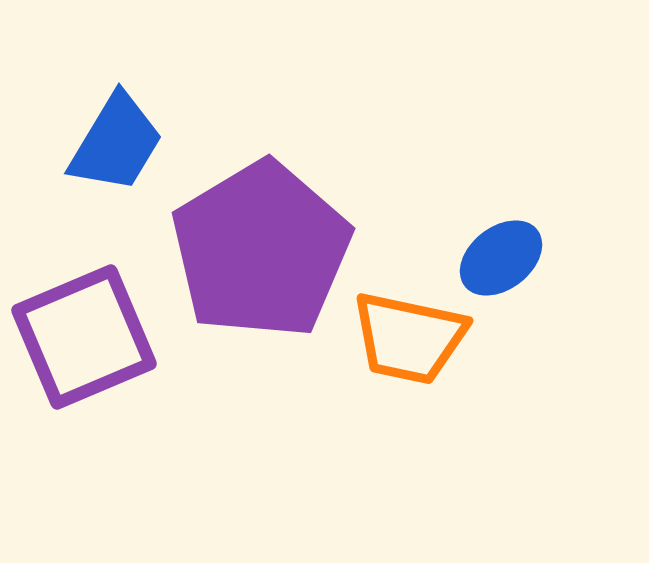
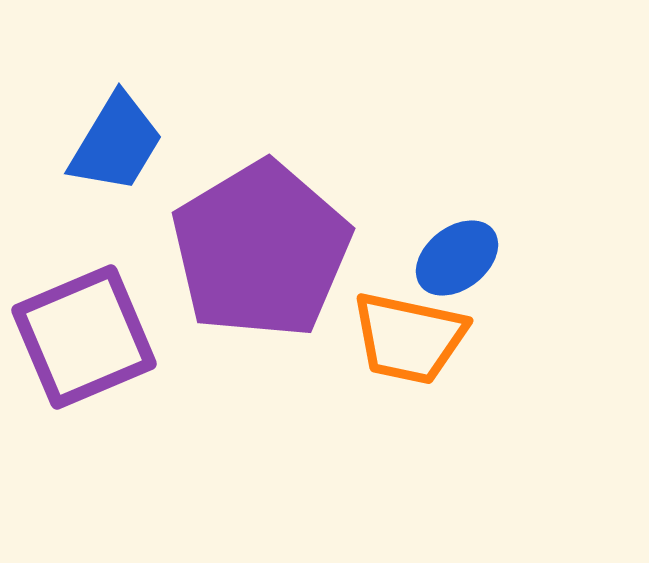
blue ellipse: moved 44 px left
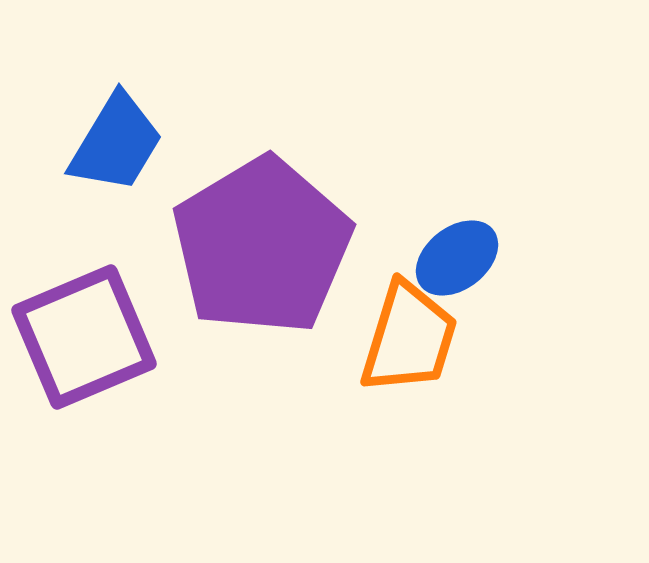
purple pentagon: moved 1 px right, 4 px up
orange trapezoid: rotated 85 degrees counterclockwise
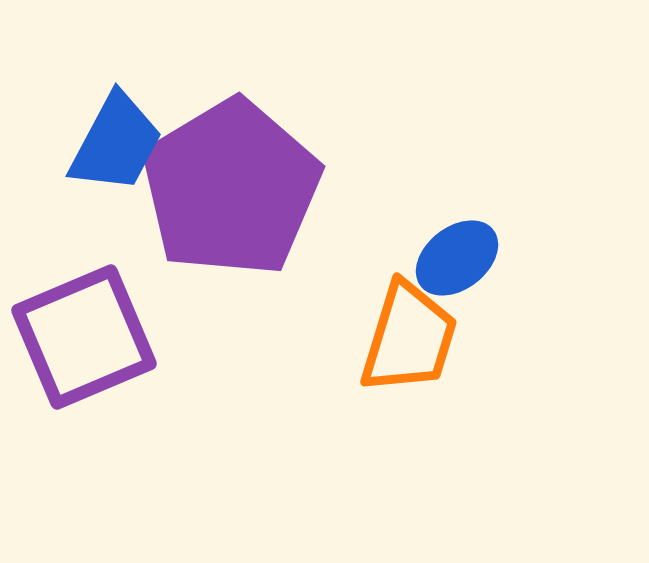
blue trapezoid: rotated 3 degrees counterclockwise
purple pentagon: moved 31 px left, 58 px up
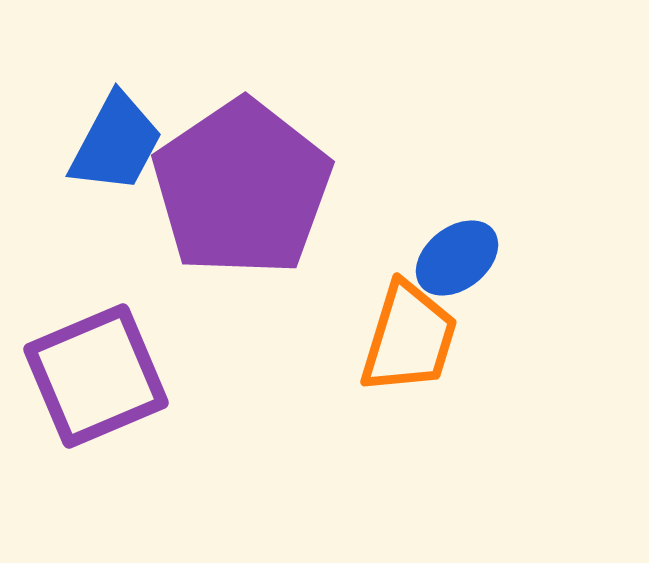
purple pentagon: moved 11 px right; rotated 3 degrees counterclockwise
purple square: moved 12 px right, 39 px down
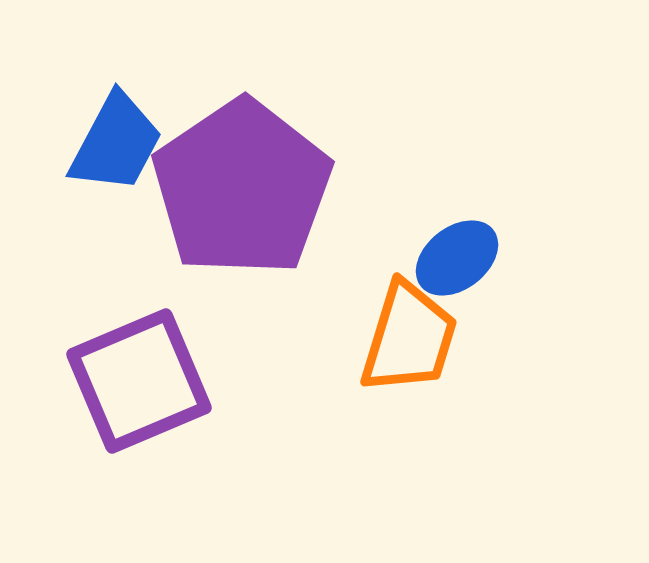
purple square: moved 43 px right, 5 px down
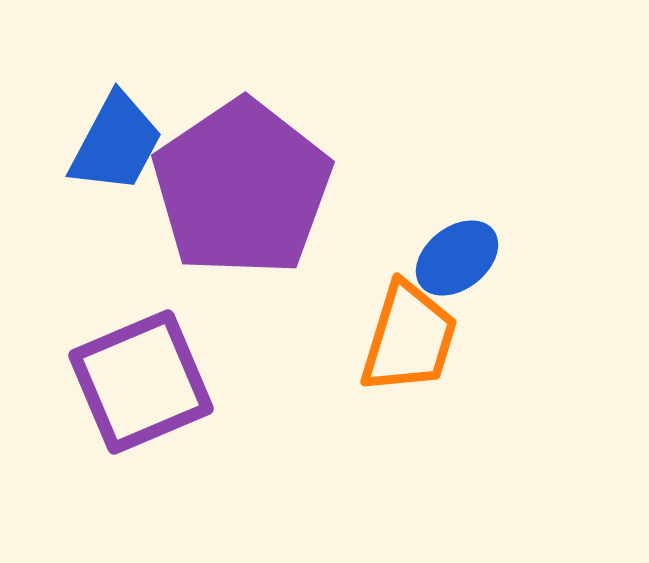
purple square: moved 2 px right, 1 px down
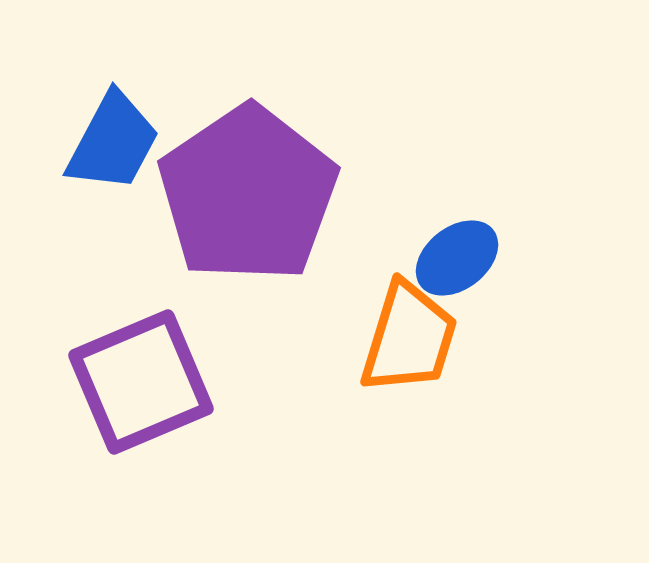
blue trapezoid: moved 3 px left, 1 px up
purple pentagon: moved 6 px right, 6 px down
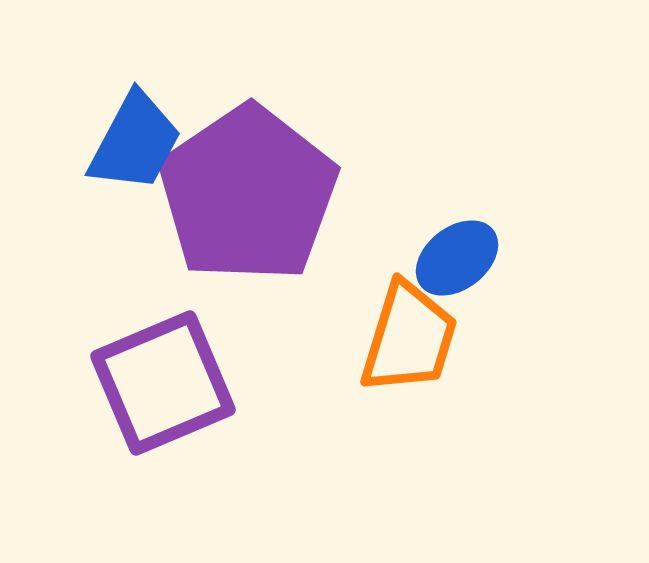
blue trapezoid: moved 22 px right
purple square: moved 22 px right, 1 px down
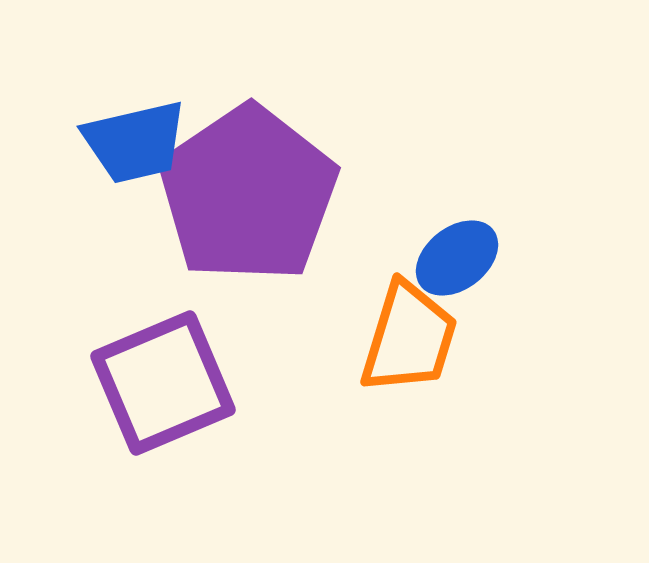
blue trapezoid: rotated 49 degrees clockwise
